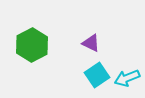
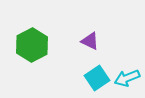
purple triangle: moved 1 px left, 2 px up
cyan square: moved 3 px down
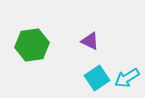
green hexagon: rotated 20 degrees clockwise
cyan arrow: rotated 10 degrees counterclockwise
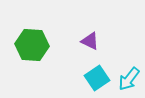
green hexagon: rotated 12 degrees clockwise
cyan arrow: moved 2 px right, 1 px down; rotated 20 degrees counterclockwise
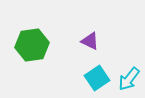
green hexagon: rotated 12 degrees counterclockwise
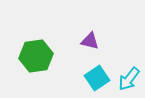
purple triangle: rotated 12 degrees counterclockwise
green hexagon: moved 4 px right, 11 px down
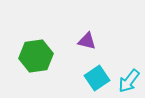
purple triangle: moved 3 px left
cyan arrow: moved 2 px down
